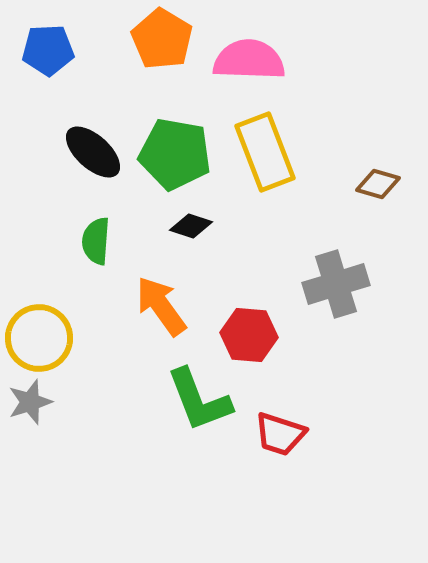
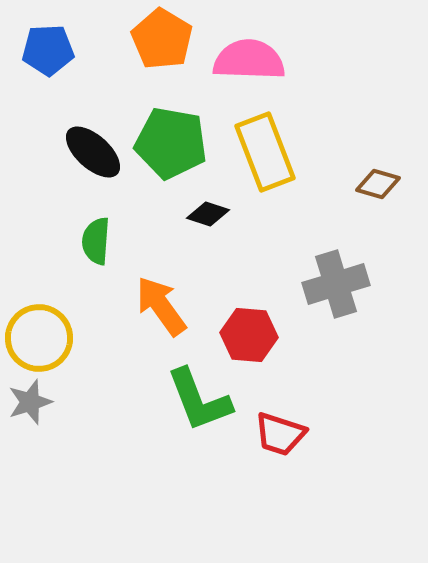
green pentagon: moved 4 px left, 11 px up
black diamond: moved 17 px right, 12 px up
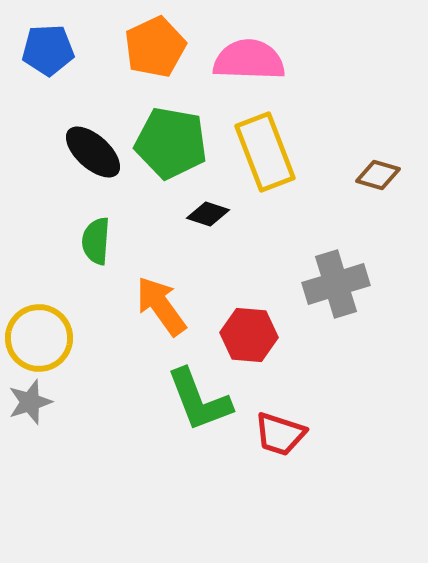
orange pentagon: moved 7 px left, 8 px down; rotated 16 degrees clockwise
brown diamond: moved 9 px up
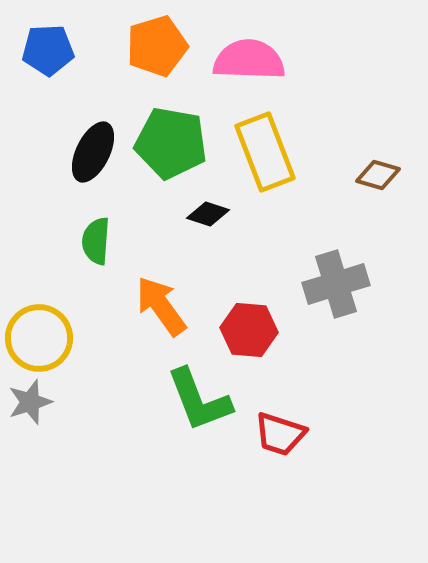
orange pentagon: moved 2 px right, 1 px up; rotated 8 degrees clockwise
black ellipse: rotated 74 degrees clockwise
red hexagon: moved 5 px up
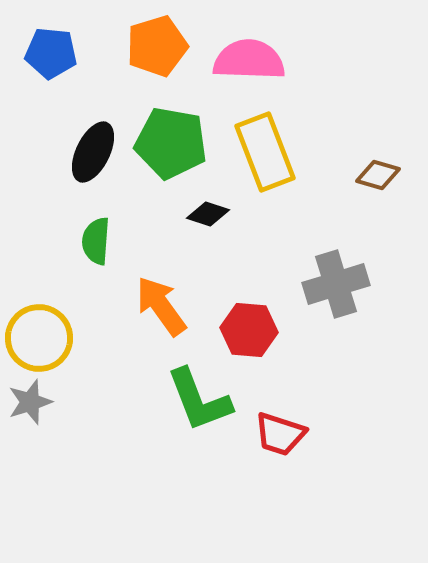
blue pentagon: moved 3 px right, 3 px down; rotated 9 degrees clockwise
